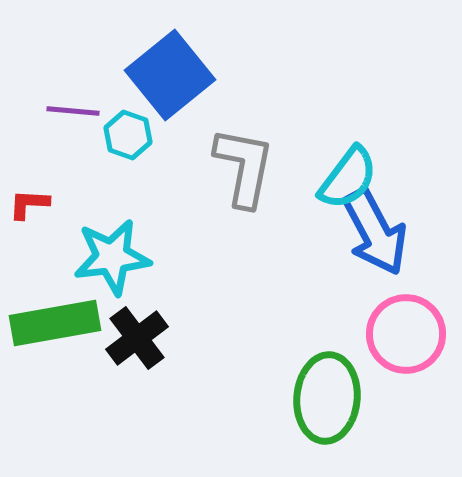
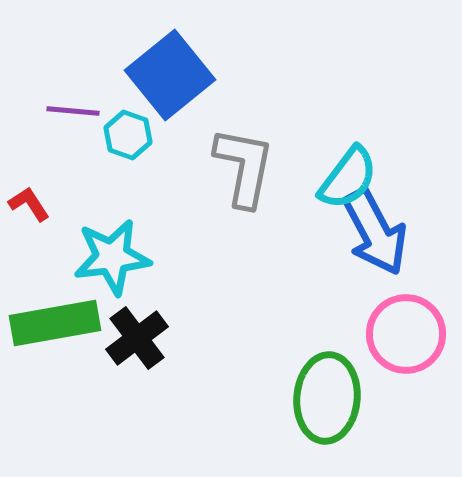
red L-shape: rotated 54 degrees clockwise
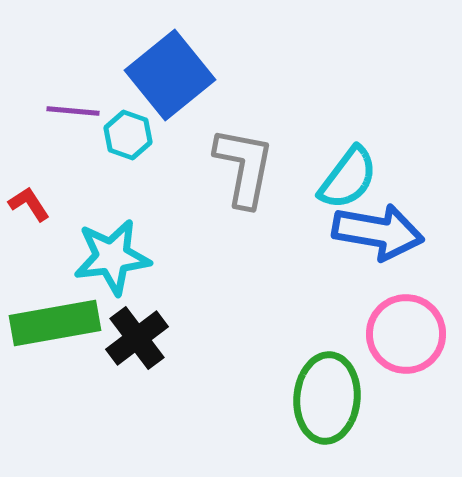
blue arrow: moved 3 px right; rotated 52 degrees counterclockwise
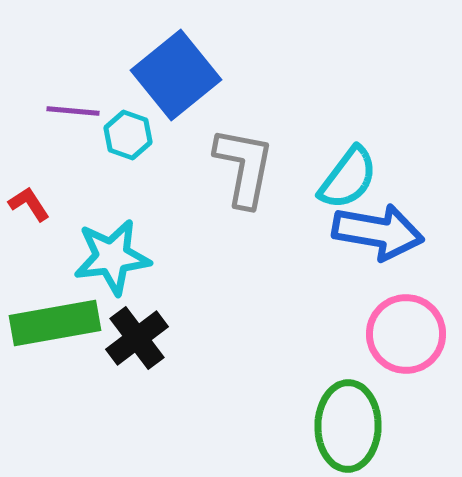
blue square: moved 6 px right
green ellipse: moved 21 px right, 28 px down; rotated 4 degrees counterclockwise
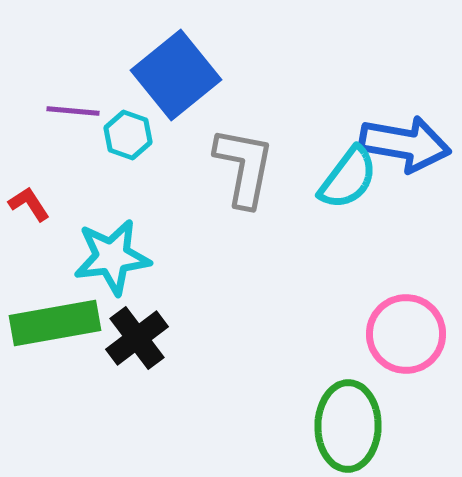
blue arrow: moved 27 px right, 88 px up
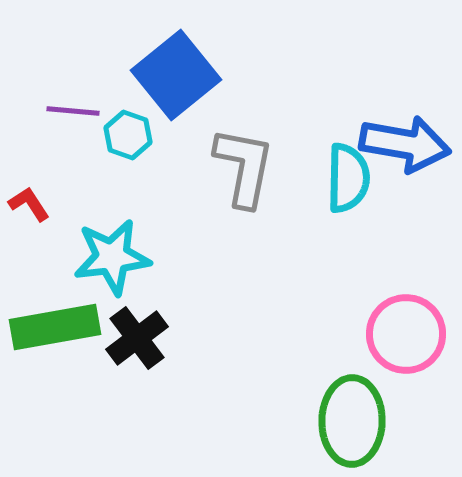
cyan semicircle: rotated 36 degrees counterclockwise
green rectangle: moved 4 px down
green ellipse: moved 4 px right, 5 px up
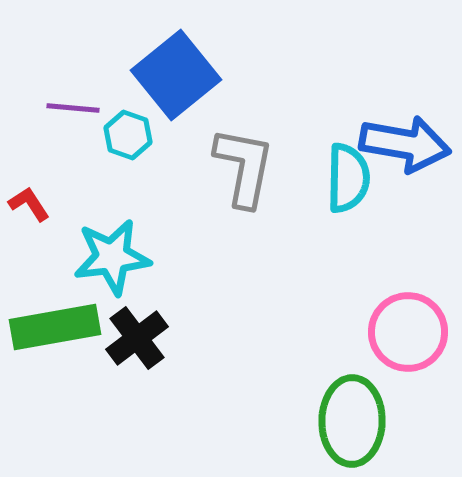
purple line: moved 3 px up
pink circle: moved 2 px right, 2 px up
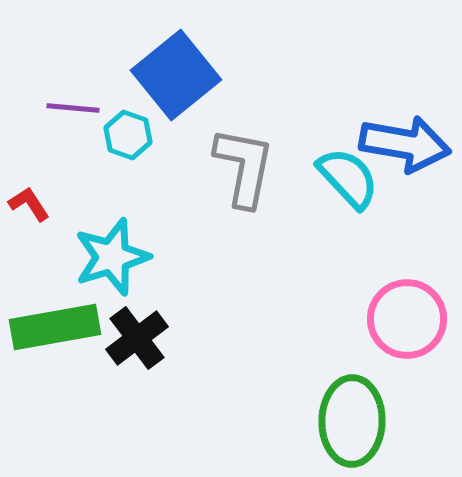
cyan semicircle: rotated 44 degrees counterclockwise
cyan star: rotated 10 degrees counterclockwise
pink circle: moved 1 px left, 13 px up
